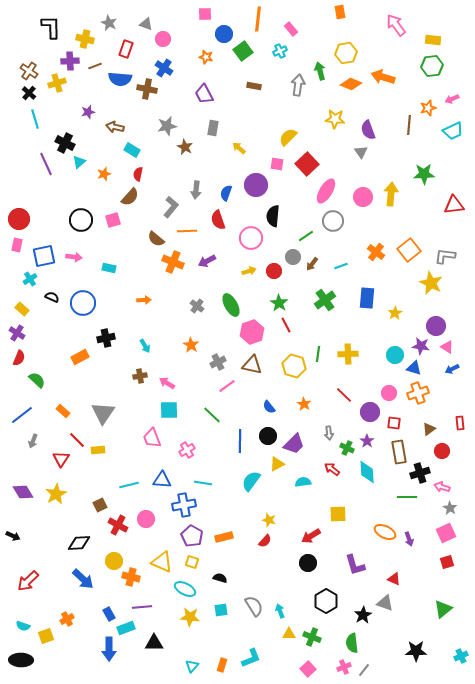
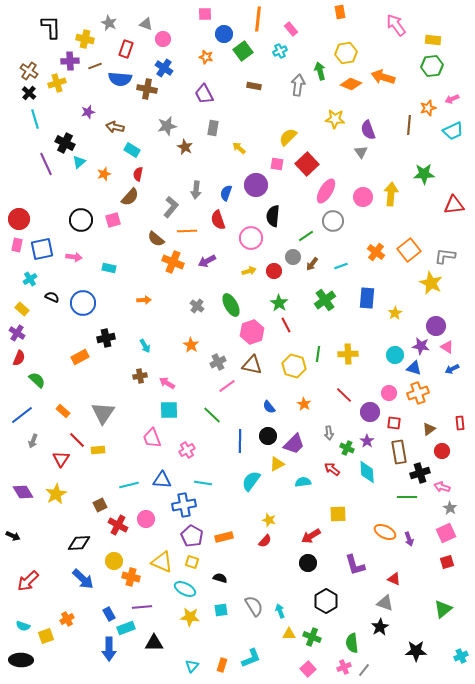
blue square at (44, 256): moved 2 px left, 7 px up
black star at (363, 615): moved 17 px right, 12 px down
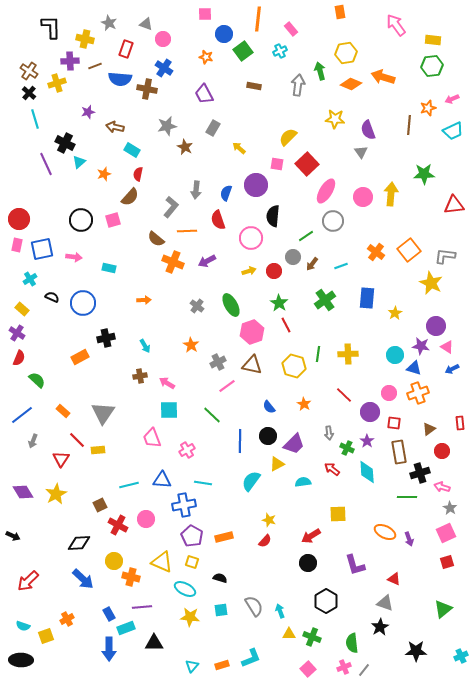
gray rectangle at (213, 128): rotated 21 degrees clockwise
orange rectangle at (222, 665): rotated 56 degrees clockwise
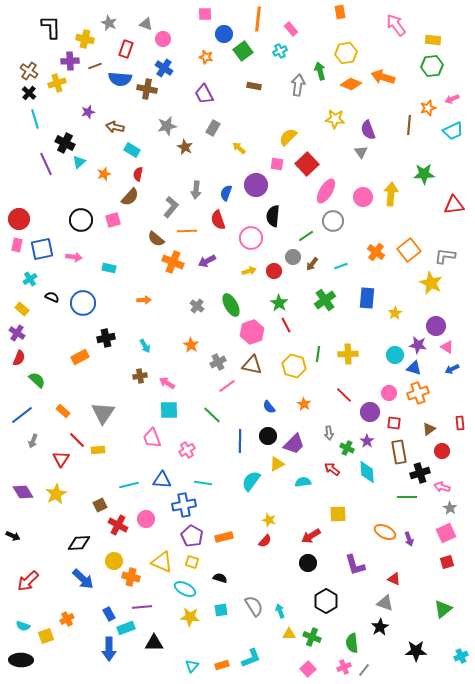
purple star at (421, 346): moved 3 px left, 1 px up
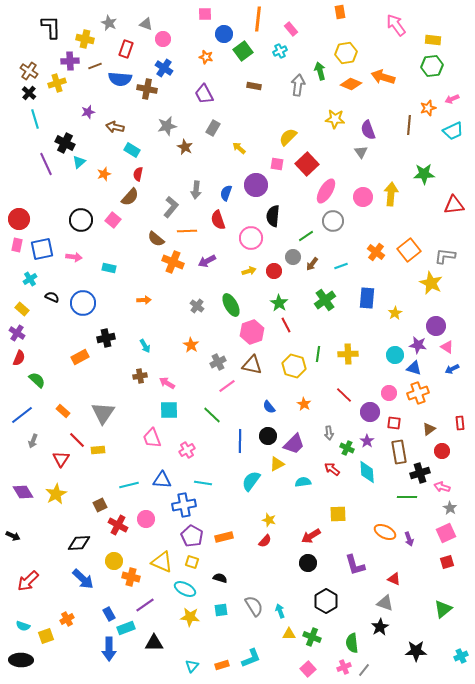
pink square at (113, 220): rotated 35 degrees counterclockwise
purple line at (142, 607): moved 3 px right, 2 px up; rotated 30 degrees counterclockwise
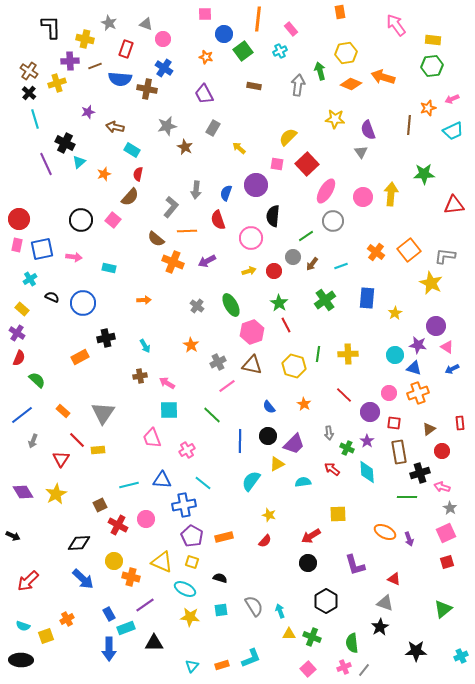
cyan line at (203, 483): rotated 30 degrees clockwise
yellow star at (269, 520): moved 5 px up
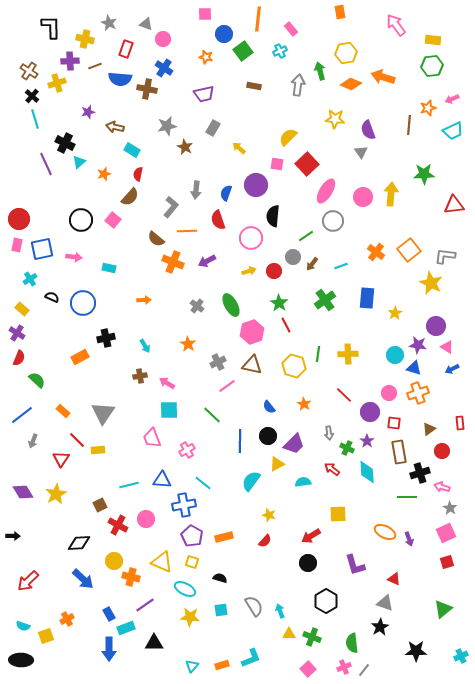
black cross at (29, 93): moved 3 px right, 3 px down
purple trapezoid at (204, 94): rotated 75 degrees counterclockwise
orange star at (191, 345): moved 3 px left, 1 px up
black arrow at (13, 536): rotated 24 degrees counterclockwise
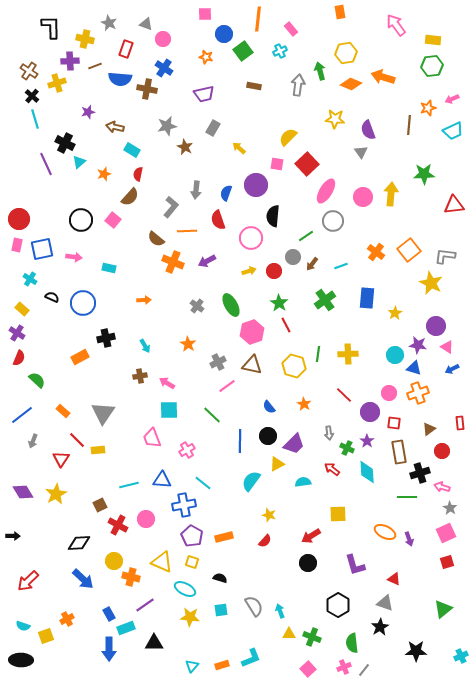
cyan cross at (30, 279): rotated 24 degrees counterclockwise
black hexagon at (326, 601): moved 12 px right, 4 px down
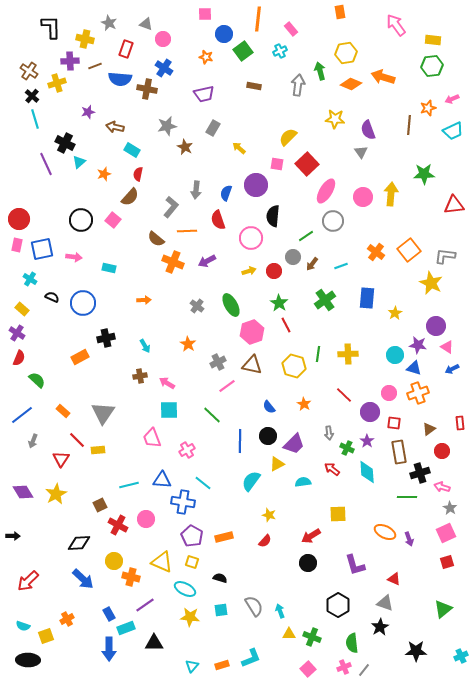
blue cross at (184, 505): moved 1 px left, 3 px up; rotated 20 degrees clockwise
black ellipse at (21, 660): moved 7 px right
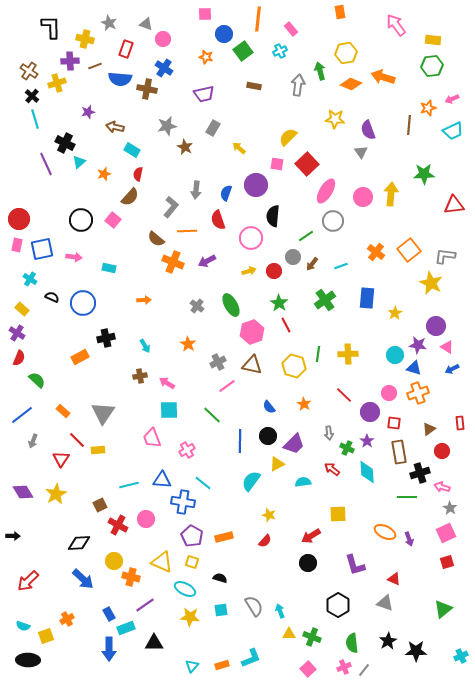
black star at (380, 627): moved 8 px right, 14 px down
